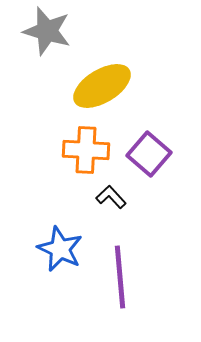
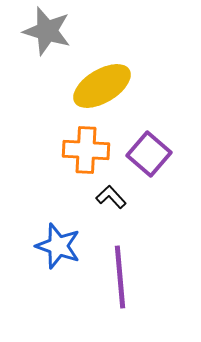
blue star: moved 2 px left, 3 px up; rotated 6 degrees counterclockwise
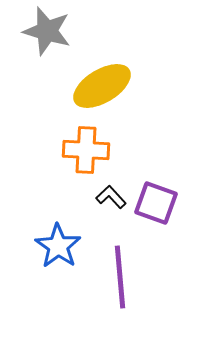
purple square: moved 7 px right, 49 px down; rotated 21 degrees counterclockwise
blue star: rotated 15 degrees clockwise
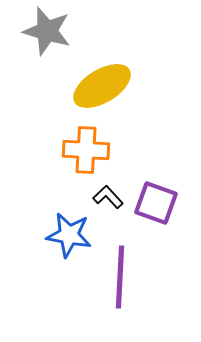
black L-shape: moved 3 px left
blue star: moved 11 px right, 11 px up; rotated 24 degrees counterclockwise
purple line: rotated 8 degrees clockwise
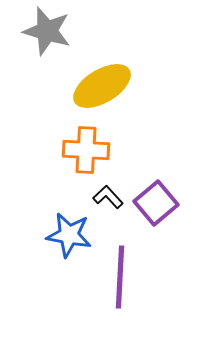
purple square: rotated 30 degrees clockwise
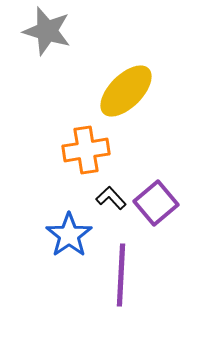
yellow ellipse: moved 24 px right, 5 px down; rotated 14 degrees counterclockwise
orange cross: rotated 12 degrees counterclockwise
black L-shape: moved 3 px right, 1 px down
blue star: rotated 27 degrees clockwise
purple line: moved 1 px right, 2 px up
